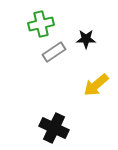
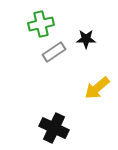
yellow arrow: moved 1 px right, 3 px down
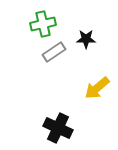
green cross: moved 2 px right
black cross: moved 4 px right
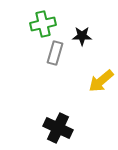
black star: moved 4 px left, 3 px up
gray rectangle: moved 1 px right, 1 px down; rotated 40 degrees counterclockwise
yellow arrow: moved 4 px right, 7 px up
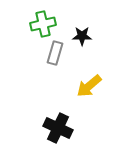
yellow arrow: moved 12 px left, 5 px down
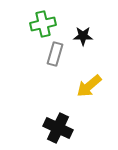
black star: moved 1 px right
gray rectangle: moved 1 px down
